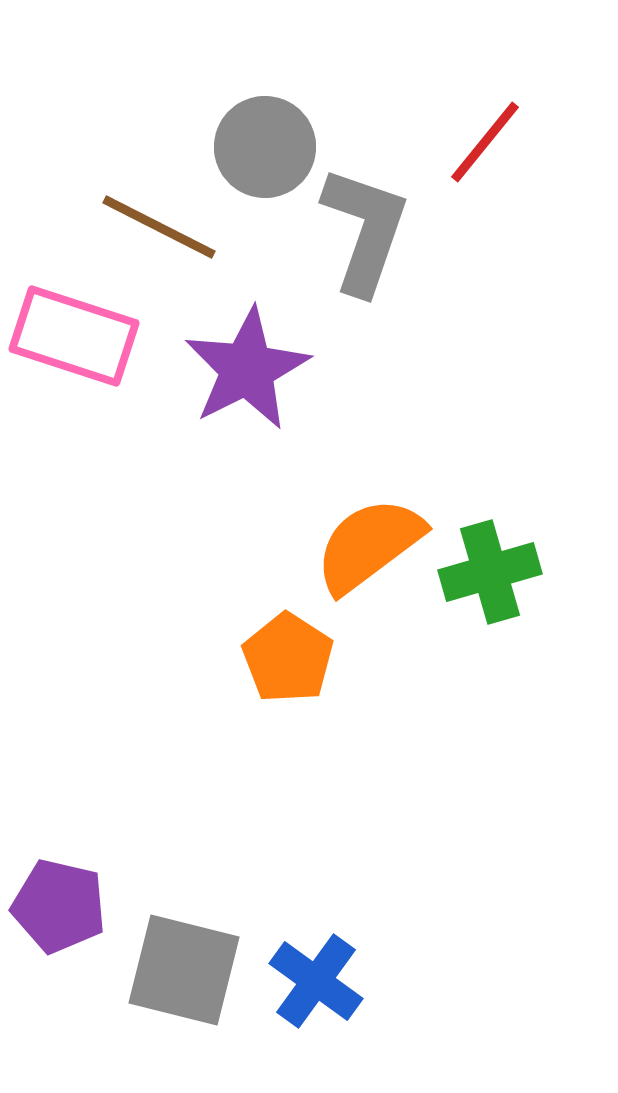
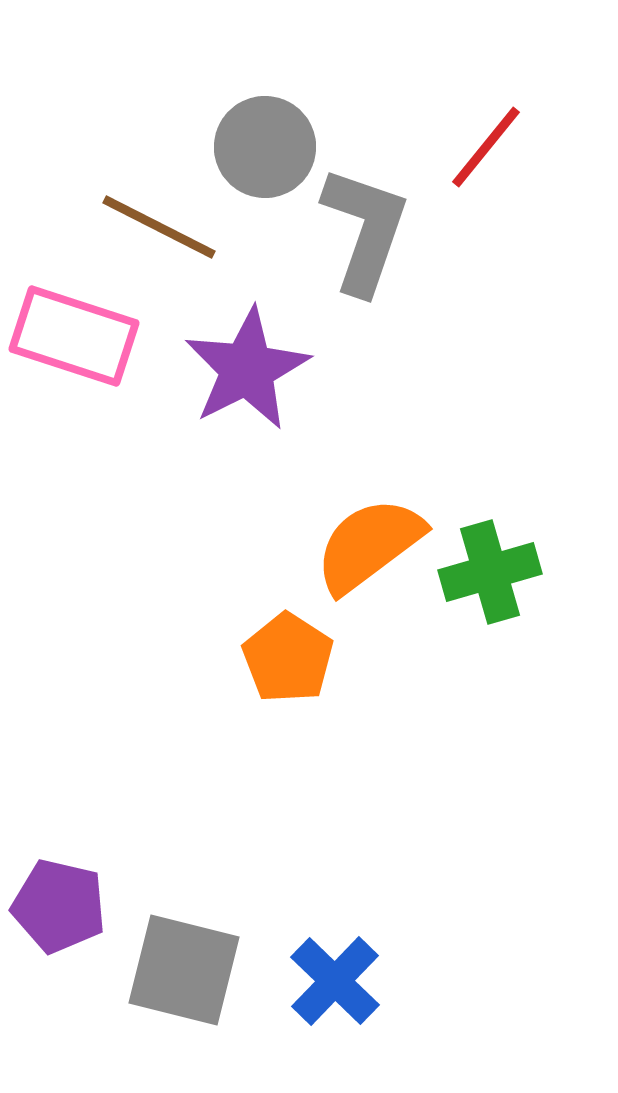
red line: moved 1 px right, 5 px down
blue cross: moved 19 px right; rotated 8 degrees clockwise
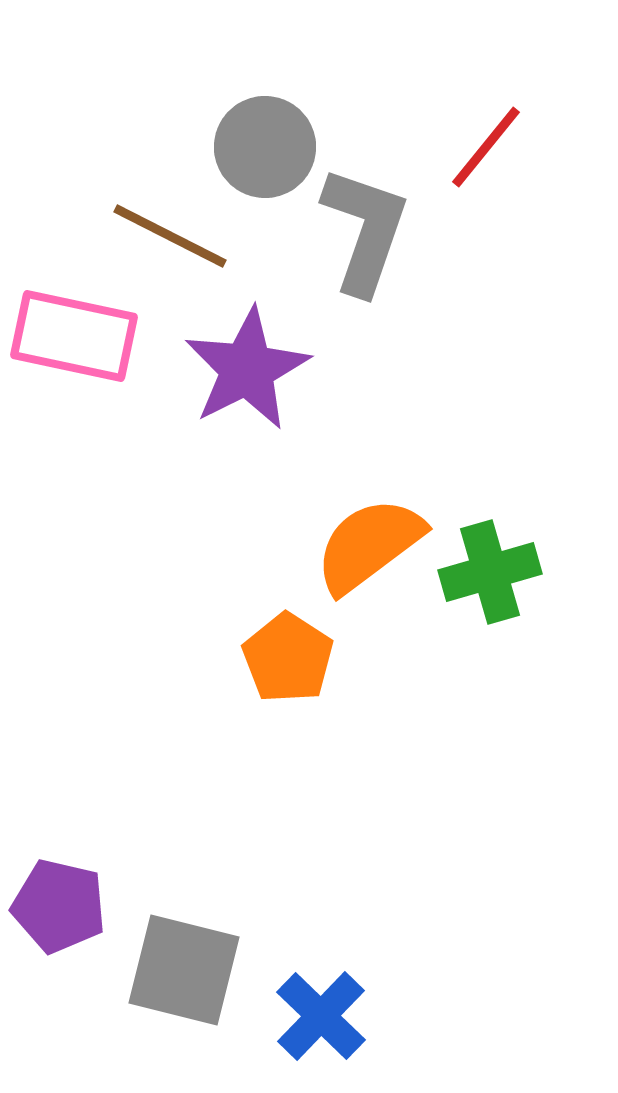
brown line: moved 11 px right, 9 px down
pink rectangle: rotated 6 degrees counterclockwise
blue cross: moved 14 px left, 35 px down
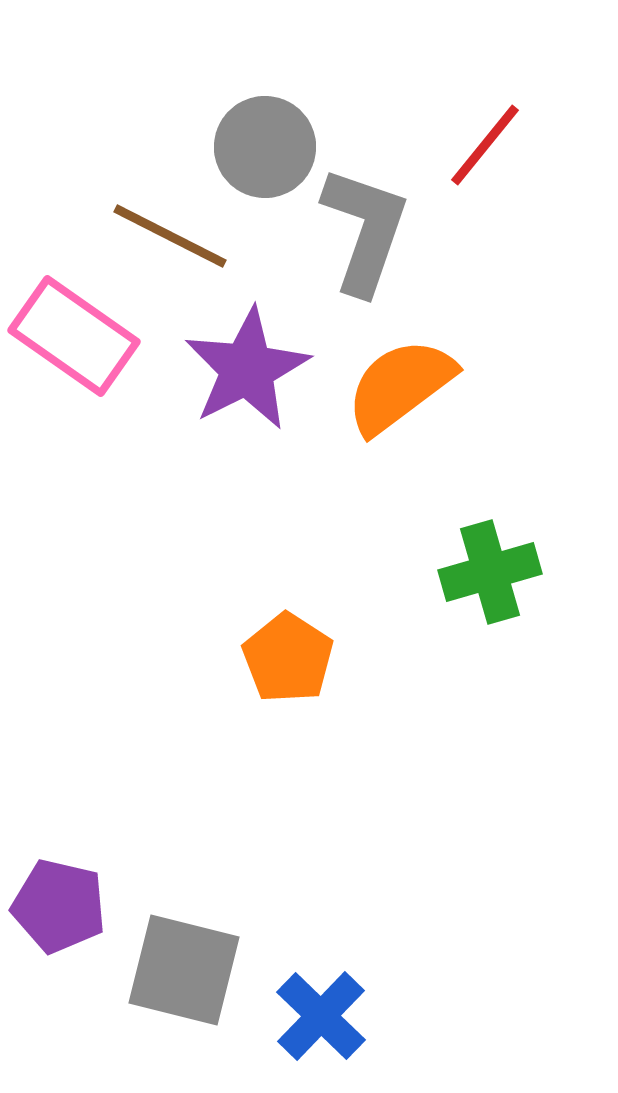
red line: moved 1 px left, 2 px up
pink rectangle: rotated 23 degrees clockwise
orange semicircle: moved 31 px right, 159 px up
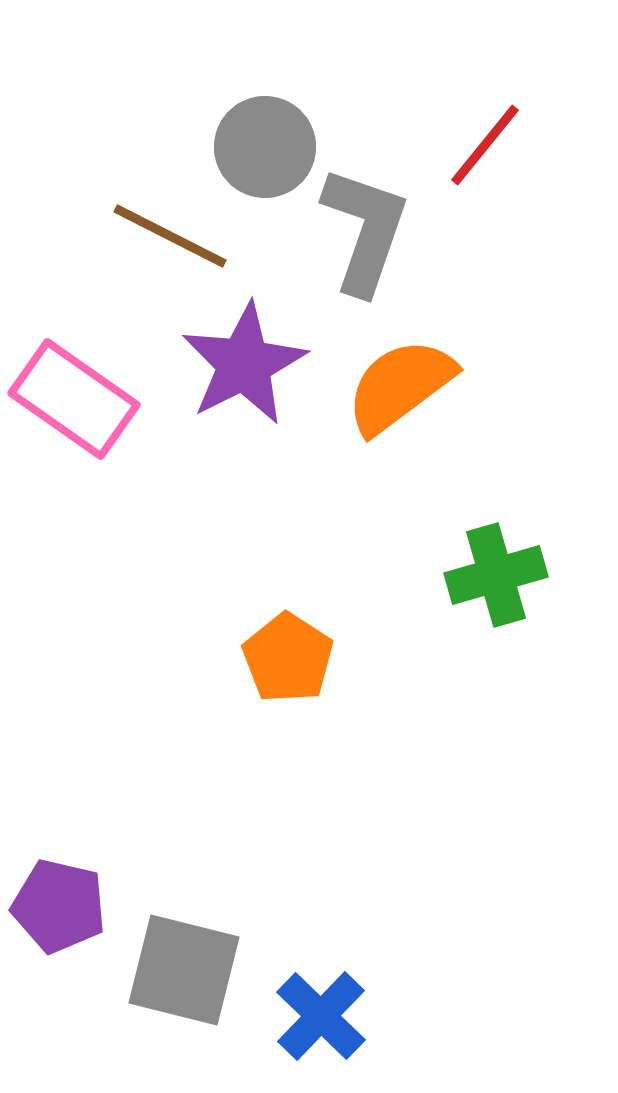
pink rectangle: moved 63 px down
purple star: moved 3 px left, 5 px up
green cross: moved 6 px right, 3 px down
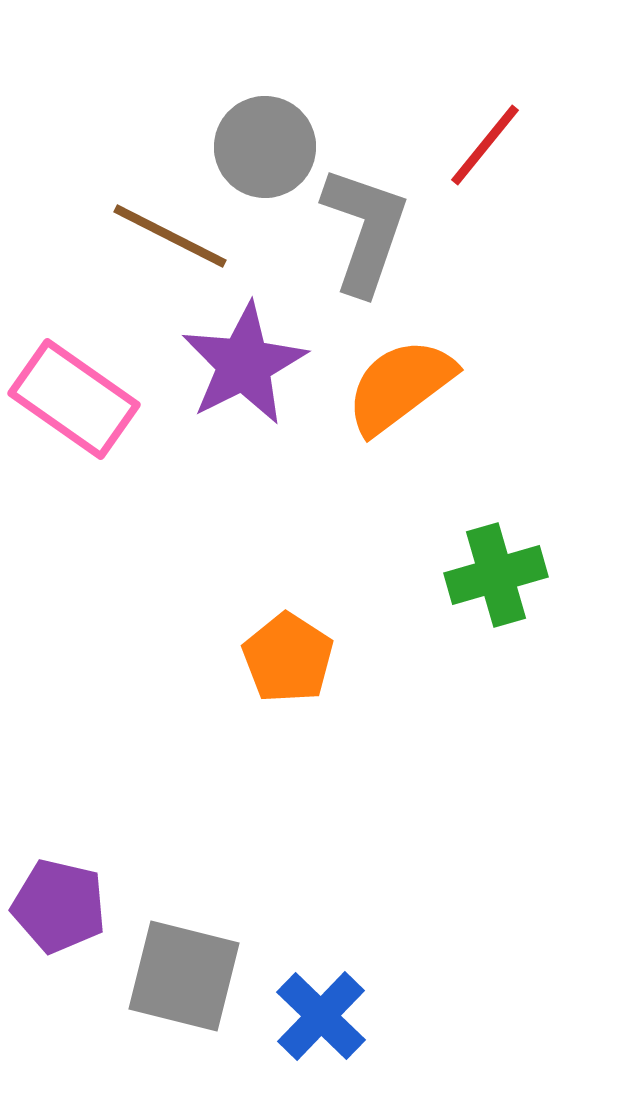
gray square: moved 6 px down
